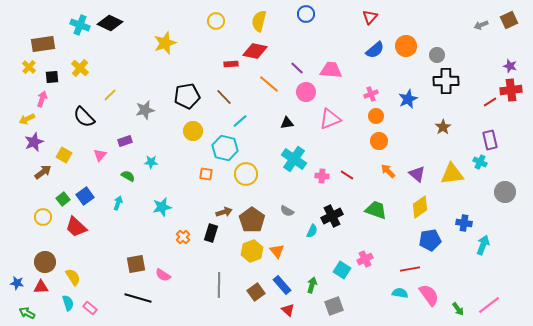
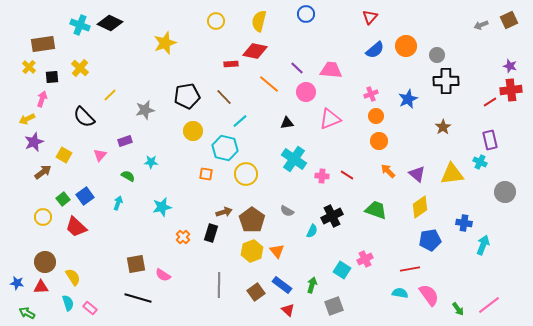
blue rectangle at (282, 285): rotated 12 degrees counterclockwise
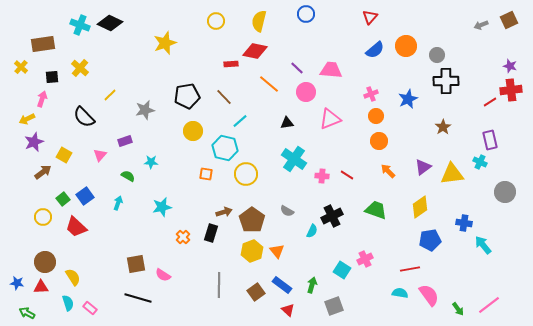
yellow cross at (29, 67): moved 8 px left
purple triangle at (417, 174): moved 6 px right, 7 px up; rotated 42 degrees clockwise
cyan arrow at (483, 245): rotated 60 degrees counterclockwise
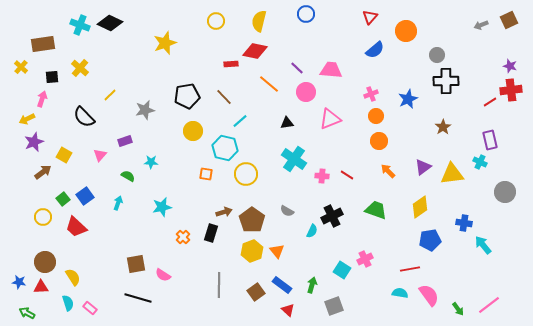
orange circle at (406, 46): moved 15 px up
blue star at (17, 283): moved 2 px right, 1 px up
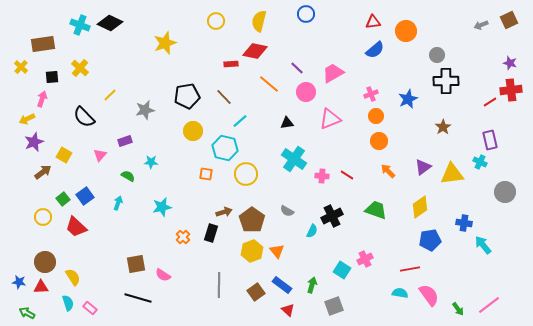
red triangle at (370, 17): moved 3 px right, 5 px down; rotated 42 degrees clockwise
purple star at (510, 66): moved 3 px up
pink trapezoid at (331, 70): moved 2 px right, 3 px down; rotated 35 degrees counterclockwise
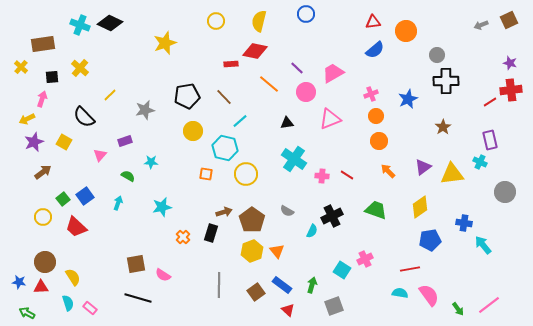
yellow square at (64, 155): moved 13 px up
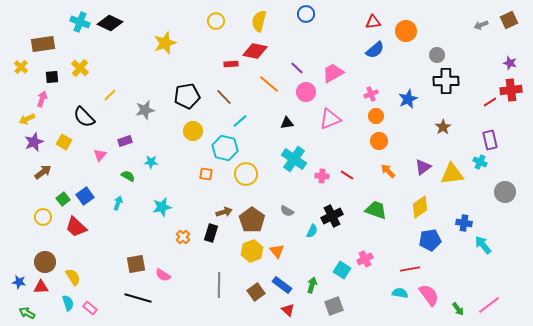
cyan cross at (80, 25): moved 3 px up
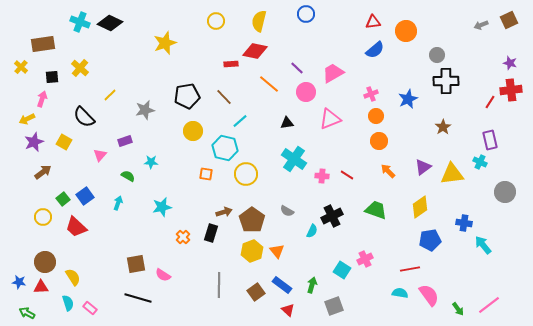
red line at (490, 102): rotated 24 degrees counterclockwise
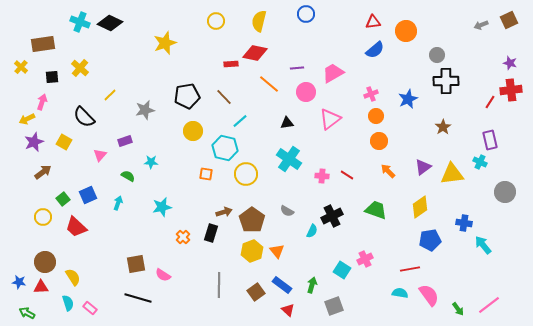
red diamond at (255, 51): moved 2 px down
purple line at (297, 68): rotated 48 degrees counterclockwise
pink arrow at (42, 99): moved 3 px down
pink triangle at (330, 119): rotated 15 degrees counterclockwise
cyan cross at (294, 159): moved 5 px left
blue square at (85, 196): moved 3 px right, 1 px up; rotated 12 degrees clockwise
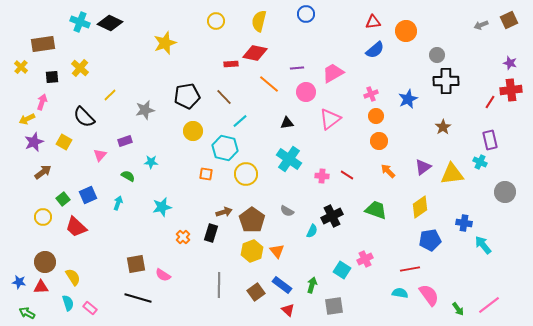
gray square at (334, 306): rotated 12 degrees clockwise
